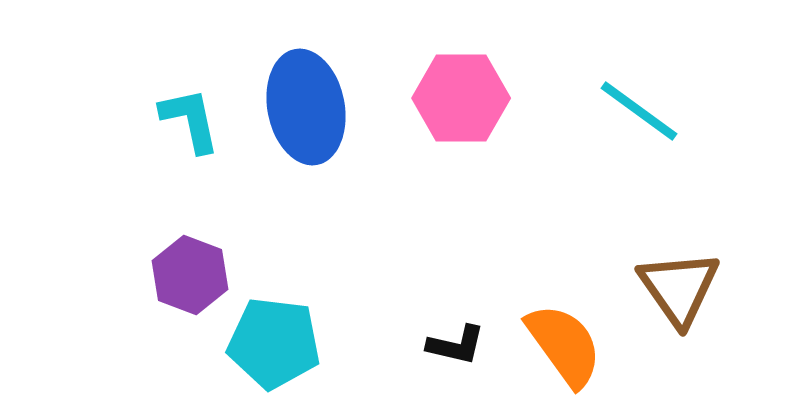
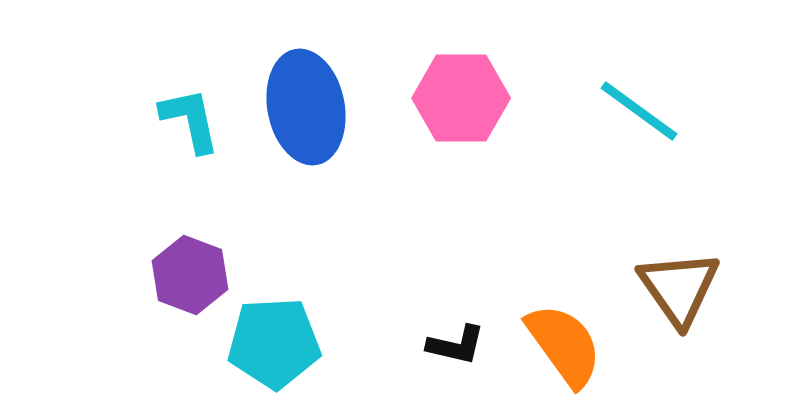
cyan pentagon: rotated 10 degrees counterclockwise
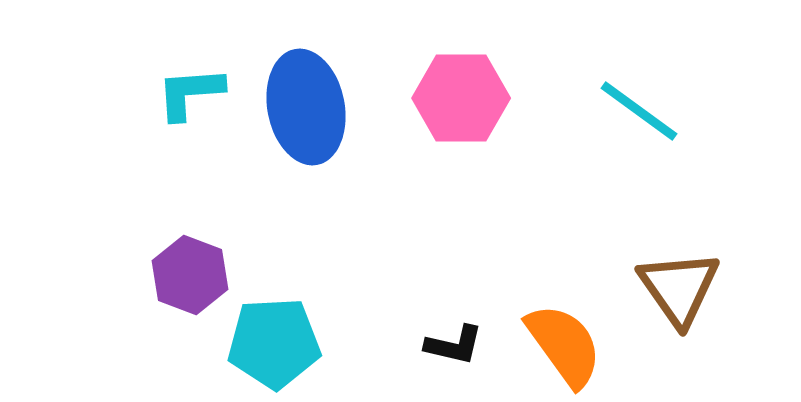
cyan L-shape: moved 27 px up; rotated 82 degrees counterclockwise
black L-shape: moved 2 px left
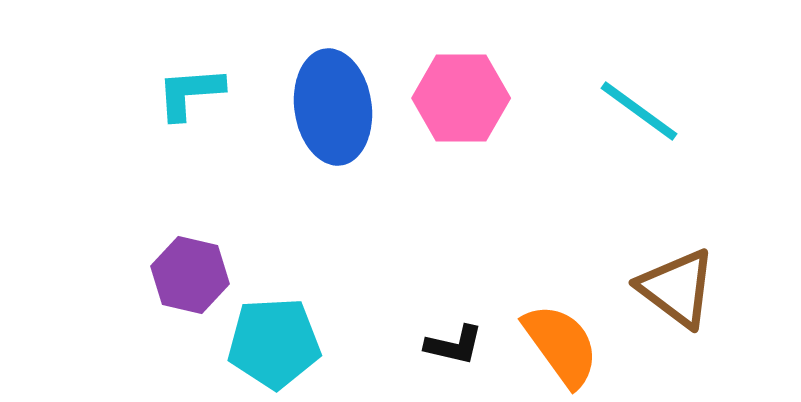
blue ellipse: moved 27 px right; rotated 3 degrees clockwise
purple hexagon: rotated 8 degrees counterclockwise
brown triangle: moved 2 px left; rotated 18 degrees counterclockwise
orange semicircle: moved 3 px left
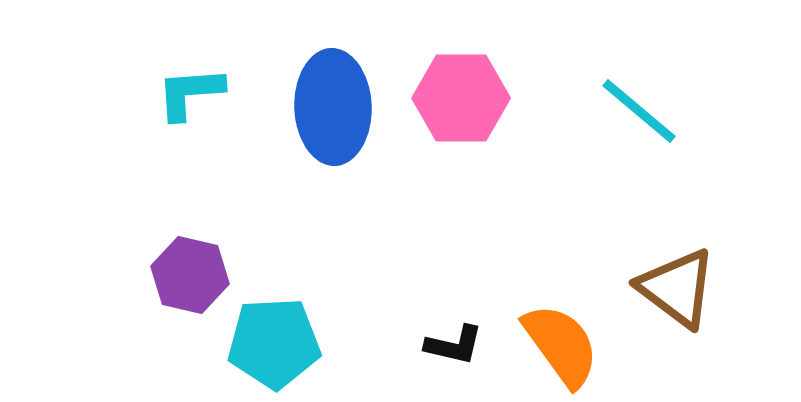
blue ellipse: rotated 6 degrees clockwise
cyan line: rotated 4 degrees clockwise
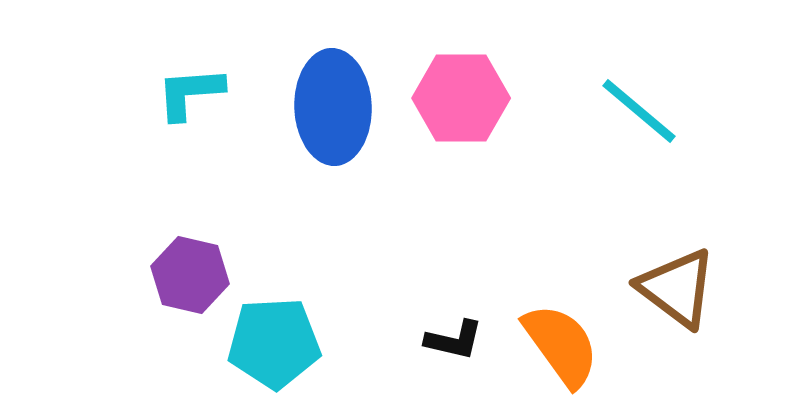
black L-shape: moved 5 px up
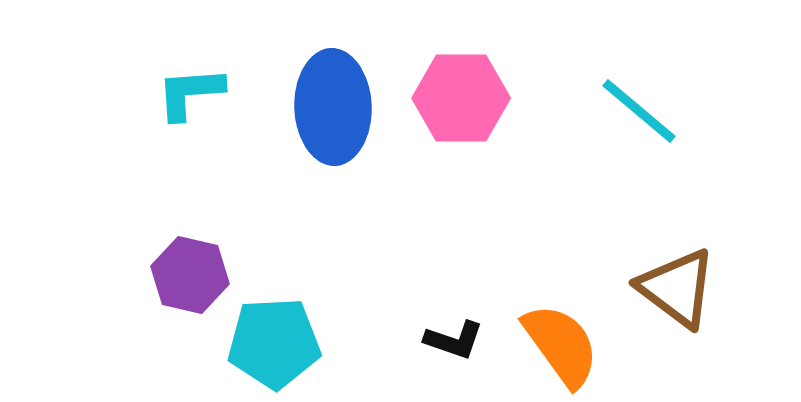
black L-shape: rotated 6 degrees clockwise
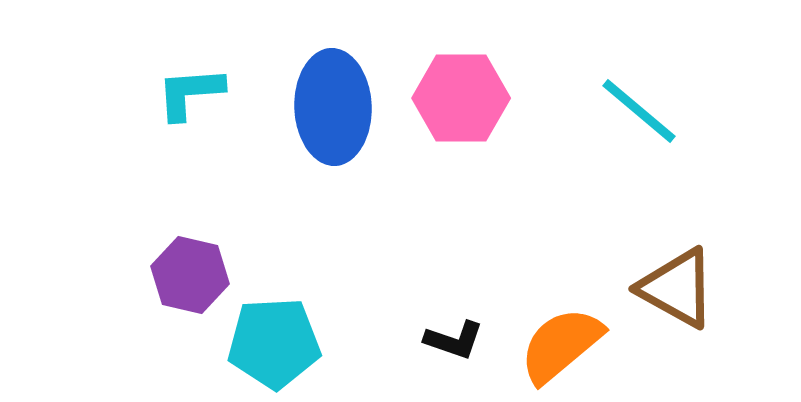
brown triangle: rotated 8 degrees counterclockwise
orange semicircle: rotated 94 degrees counterclockwise
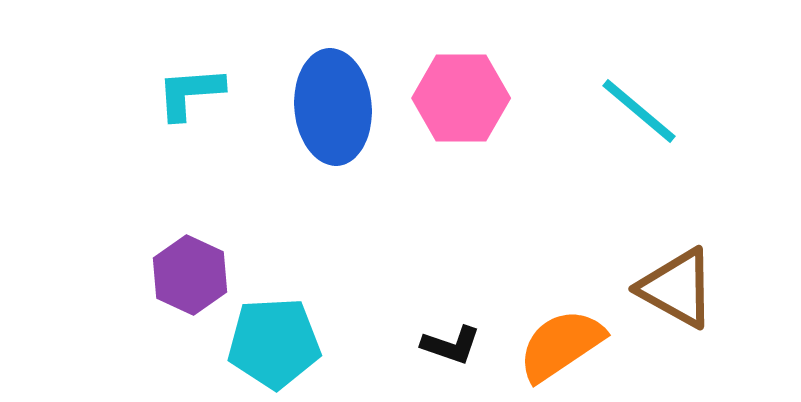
blue ellipse: rotated 3 degrees counterclockwise
purple hexagon: rotated 12 degrees clockwise
black L-shape: moved 3 px left, 5 px down
orange semicircle: rotated 6 degrees clockwise
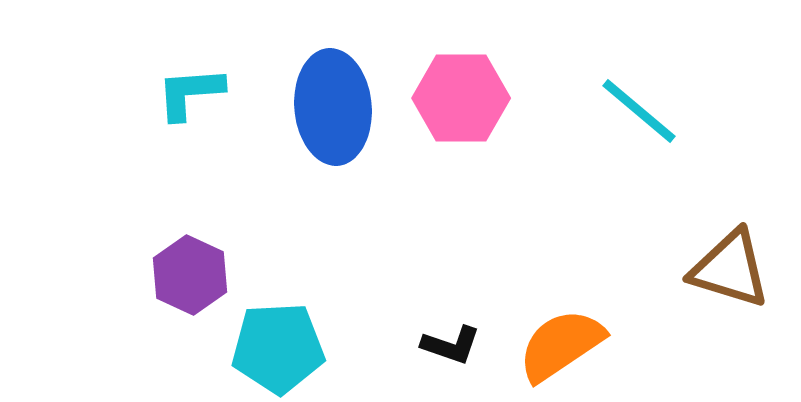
brown triangle: moved 53 px right, 19 px up; rotated 12 degrees counterclockwise
cyan pentagon: moved 4 px right, 5 px down
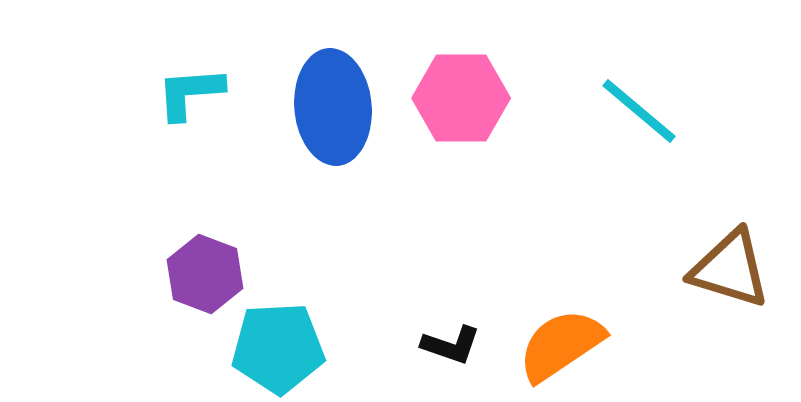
purple hexagon: moved 15 px right, 1 px up; rotated 4 degrees counterclockwise
